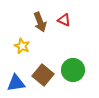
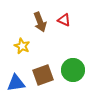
brown square: rotated 30 degrees clockwise
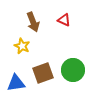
brown arrow: moved 7 px left
brown square: moved 2 px up
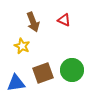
green circle: moved 1 px left
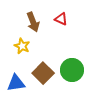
red triangle: moved 3 px left, 1 px up
brown square: rotated 25 degrees counterclockwise
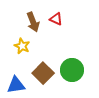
red triangle: moved 5 px left
blue triangle: moved 2 px down
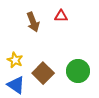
red triangle: moved 5 px right, 3 px up; rotated 24 degrees counterclockwise
yellow star: moved 7 px left, 14 px down
green circle: moved 6 px right, 1 px down
blue triangle: rotated 42 degrees clockwise
